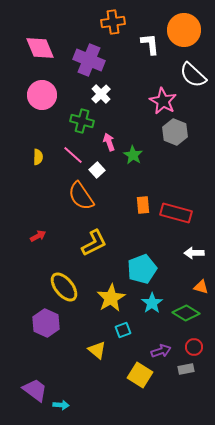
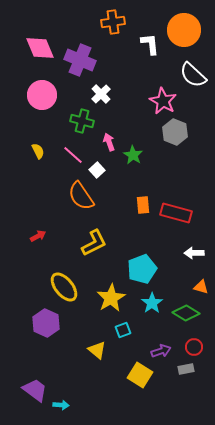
purple cross: moved 9 px left
yellow semicircle: moved 6 px up; rotated 28 degrees counterclockwise
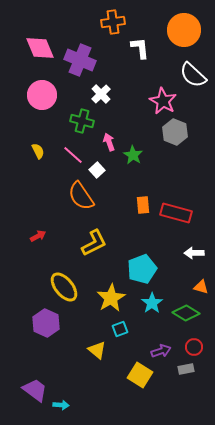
white L-shape: moved 10 px left, 4 px down
cyan square: moved 3 px left, 1 px up
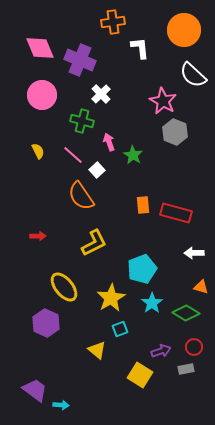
red arrow: rotated 28 degrees clockwise
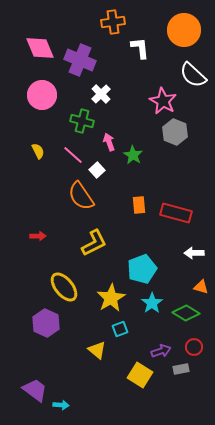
orange rectangle: moved 4 px left
gray rectangle: moved 5 px left
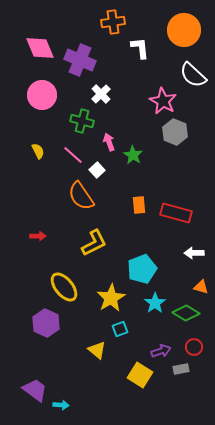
cyan star: moved 3 px right
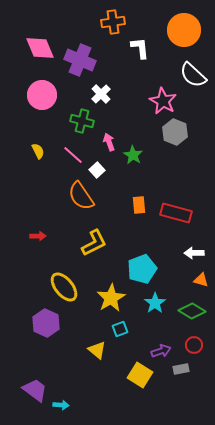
orange triangle: moved 7 px up
green diamond: moved 6 px right, 2 px up
red circle: moved 2 px up
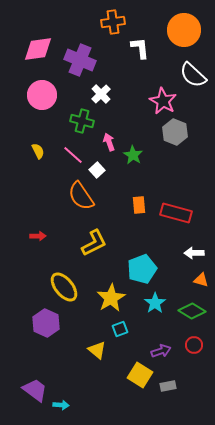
pink diamond: moved 2 px left, 1 px down; rotated 76 degrees counterclockwise
gray rectangle: moved 13 px left, 17 px down
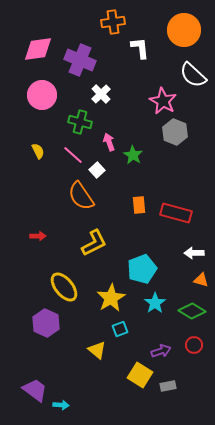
green cross: moved 2 px left, 1 px down
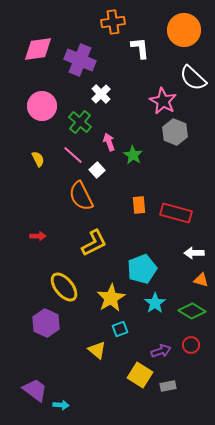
white semicircle: moved 3 px down
pink circle: moved 11 px down
green cross: rotated 25 degrees clockwise
yellow semicircle: moved 8 px down
orange semicircle: rotated 8 degrees clockwise
red circle: moved 3 px left
